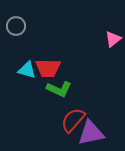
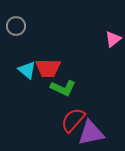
cyan triangle: rotated 24 degrees clockwise
green L-shape: moved 4 px right, 1 px up
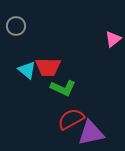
red trapezoid: moved 1 px up
red semicircle: moved 2 px left, 1 px up; rotated 20 degrees clockwise
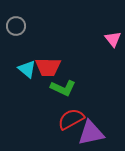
pink triangle: rotated 30 degrees counterclockwise
cyan triangle: moved 1 px up
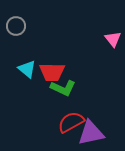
red trapezoid: moved 4 px right, 5 px down
red semicircle: moved 3 px down
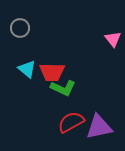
gray circle: moved 4 px right, 2 px down
purple triangle: moved 8 px right, 6 px up
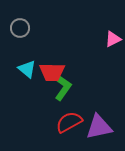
pink triangle: rotated 42 degrees clockwise
green L-shape: rotated 80 degrees counterclockwise
red semicircle: moved 2 px left
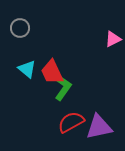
red trapezoid: rotated 64 degrees clockwise
red semicircle: moved 2 px right
